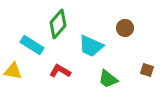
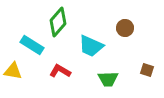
green diamond: moved 2 px up
green trapezoid: rotated 40 degrees counterclockwise
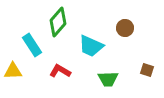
cyan rectangle: rotated 25 degrees clockwise
yellow triangle: rotated 12 degrees counterclockwise
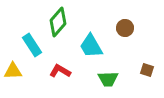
cyan trapezoid: rotated 36 degrees clockwise
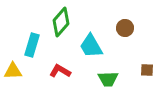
green diamond: moved 3 px right
cyan rectangle: rotated 50 degrees clockwise
brown square: rotated 16 degrees counterclockwise
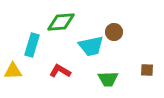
green diamond: rotated 44 degrees clockwise
brown circle: moved 11 px left, 4 px down
cyan trapezoid: rotated 72 degrees counterclockwise
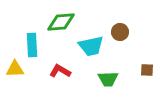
brown circle: moved 6 px right
cyan rectangle: rotated 20 degrees counterclockwise
yellow triangle: moved 2 px right, 2 px up
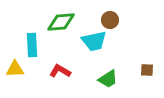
brown circle: moved 10 px left, 12 px up
cyan trapezoid: moved 3 px right, 5 px up
green trapezoid: rotated 30 degrees counterclockwise
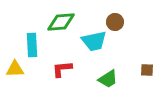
brown circle: moved 5 px right, 2 px down
red L-shape: moved 2 px right, 2 px up; rotated 35 degrees counterclockwise
